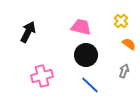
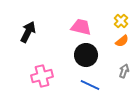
orange semicircle: moved 7 px left, 3 px up; rotated 104 degrees clockwise
blue line: rotated 18 degrees counterclockwise
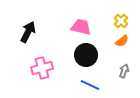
pink cross: moved 8 px up
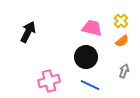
pink trapezoid: moved 11 px right, 1 px down
black circle: moved 2 px down
pink cross: moved 7 px right, 13 px down
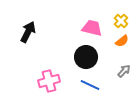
gray arrow: rotated 24 degrees clockwise
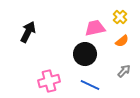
yellow cross: moved 1 px left, 4 px up
pink trapezoid: moved 3 px right; rotated 25 degrees counterclockwise
black circle: moved 1 px left, 3 px up
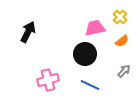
pink cross: moved 1 px left, 1 px up
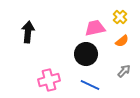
black arrow: rotated 20 degrees counterclockwise
black circle: moved 1 px right
pink cross: moved 1 px right
